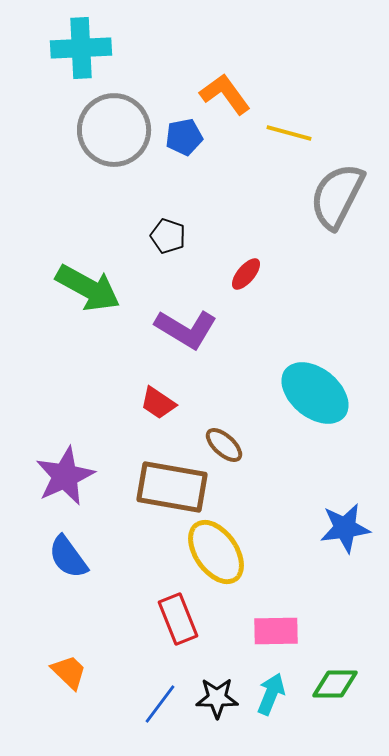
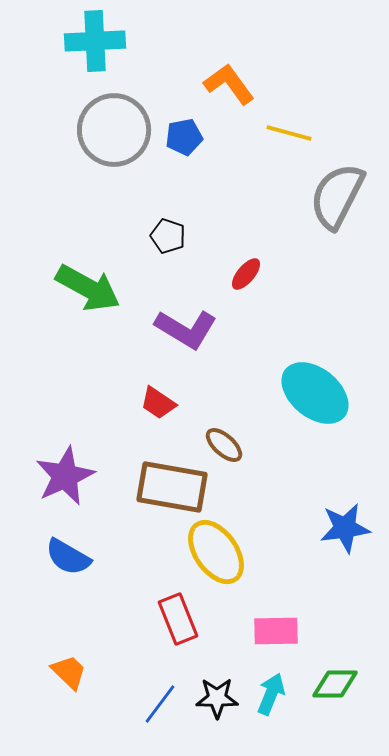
cyan cross: moved 14 px right, 7 px up
orange L-shape: moved 4 px right, 10 px up
blue semicircle: rotated 24 degrees counterclockwise
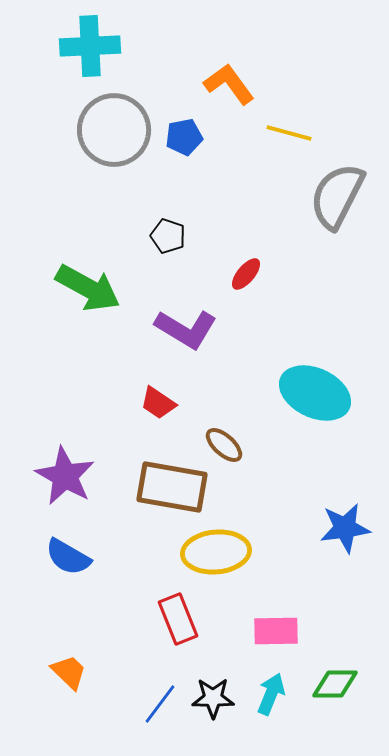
cyan cross: moved 5 px left, 5 px down
cyan ellipse: rotated 14 degrees counterclockwise
purple star: rotated 18 degrees counterclockwise
yellow ellipse: rotated 60 degrees counterclockwise
black star: moved 4 px left
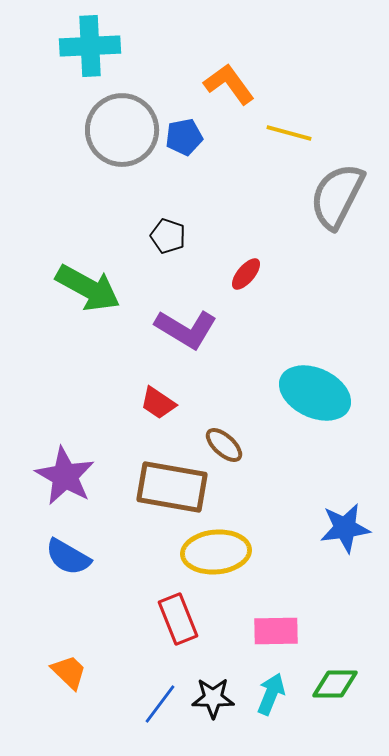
gray circle: moved 8 px right
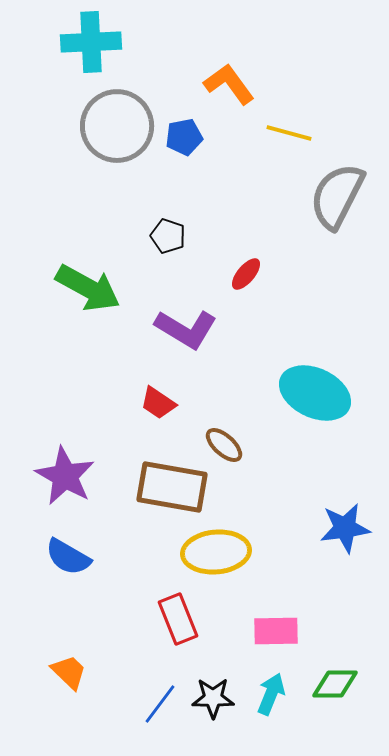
cyan cross: moved 1 px right, 4 px up
gray circle: moved 5 px left, 4 px up
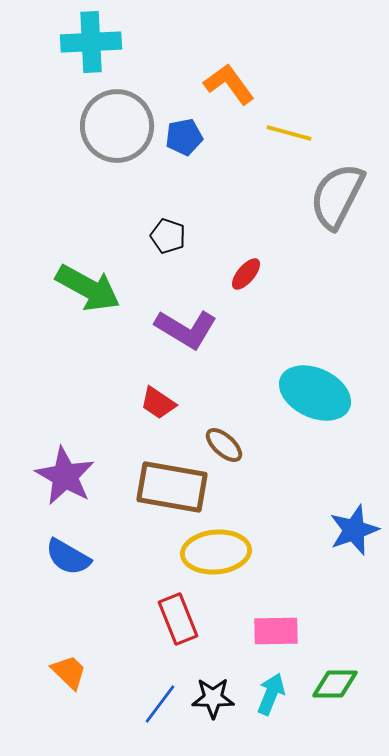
blue star: moved 9 px right, 2 px down; rotated 12 degrees counterclockwise
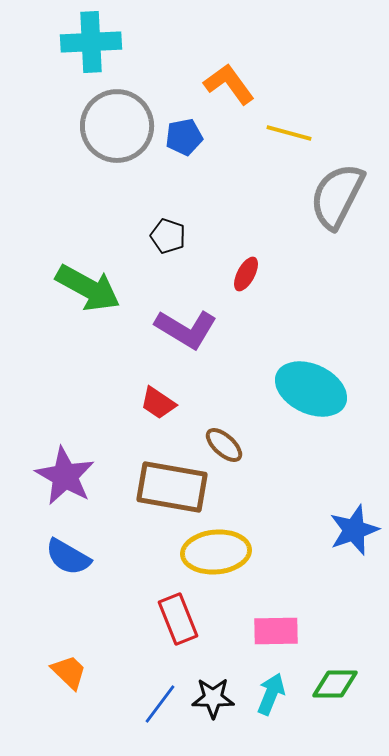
red ellipse: rotated 12 degrees counterclockwise
cyan ellipse: moved 4 px left, 4 px up
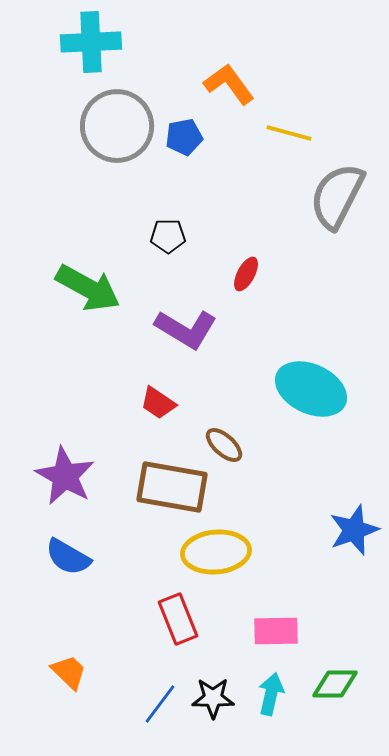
black pentagon: rotated 20 degrees counterclockwise
cyan arrow: rotated 9 degrees counterclockwise
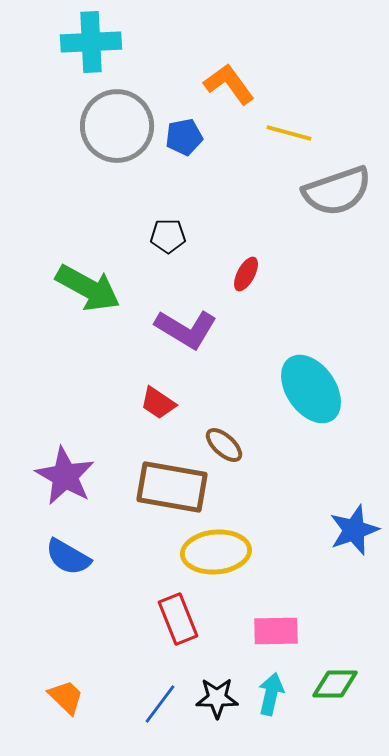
gray semicircle: moved 5 px up; rotated 136 degrees counterclockwise
cyan ellipse: rotated 30 degrees clockwise
orange trapezoid: moved 3 px left, 25 px down
black star: moved 4 px right
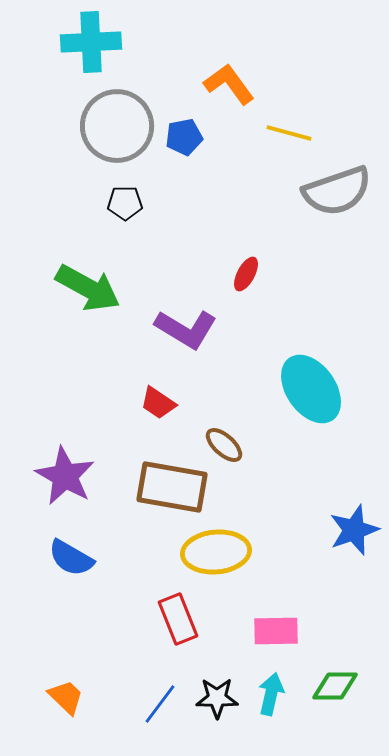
black pentagon: moved 43 px left, 33 px up
blue semicircle: moved 3 px right, 1 px down
green diamond: moved 2 px down
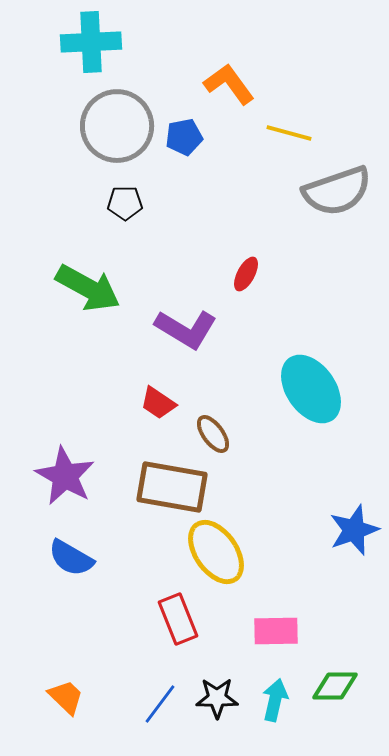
brown ellipse: moved 11 px left, 11 px up; rotated 12 degrees clockwise
yellow ellipse: rotated 60 degrees clockwise
cyan arrow: moved 4 px right, 6 px down
